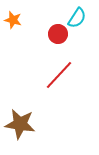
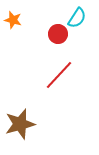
brown star: rotated 24 degrees counterclockwise
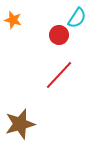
red circle: moved 1 px right, 1 px down
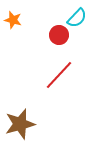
cyan semicircle: rotated 10 degrees clockwise
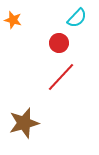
red circle: moved 8 px down
red line: moved 2 px right, 2 px down
brown star: moved 4 px right, 1 px up
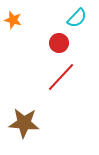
brown star: rotated 20 degrees clockwise
